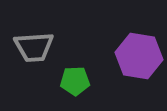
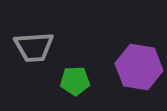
purple hexagon: moved 11 px down
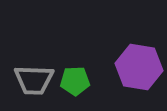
gray trapezoid: moved 33 px down; rotated 6 degrees clockwise
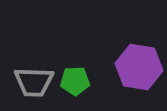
gray trapezoid: moved 2 px down
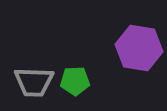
purple hexagon: moved 19 px up
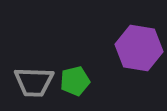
green pentagon: rotated 12 degrees counterclockwise
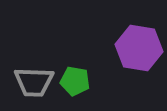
green pentagon: rotated 24 degrees clockwise
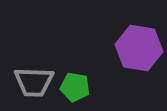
green pentagon: moved 6 px down
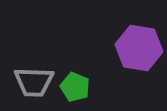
green pentagon: rotated 12 degrees clockwise
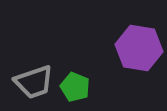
gray trapezoid: rotated 21 degrees counterclockwise
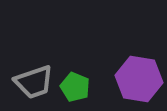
purple hexagon: moved 31 px down
